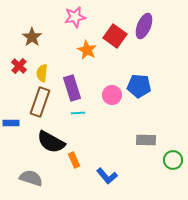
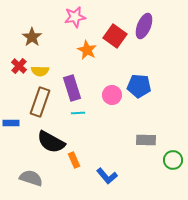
yellow semicircle: moved 2 px left, 2 px up; rotated 96 degrees counterclockwise
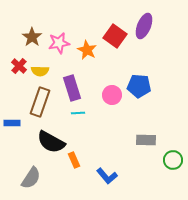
pink star: moved 16 px left, 26 px down
blue rectangle: moved 1 px right
gray semicircle: rotated 105 degrees clockwise
